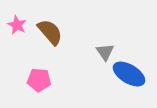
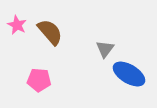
gray triangle: moved 3 px up; rotated 12 degrees clockwise
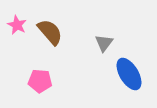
gray triangle: moved 1 px left, 6 px up
blue ellipse: rotated 28 degrees clockwise
pink pentagon: moved 1 px right, 1 px down
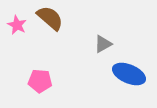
brown semicircle: moved 14 px up; rotated 8 degrees counterclockwise
gray triangle: moved 1 px left, 1 px down; rotated 24 degrees clockwise
blue ellipse: rotated 36 degrees counterclockwise
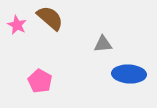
gray triangle: rotated 24 degrees clockwise
blue ellipse: rotated 20 degrees counterclockwise
pink pentagon: rotated 25 degrees clockwise
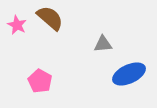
blue ellipse: rotated 28 degrees counterclockwise
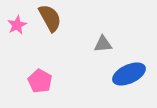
brown semicircle: rotated 20 degrees clockwise
pink star: rotated 18 degrees clockwise
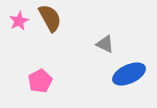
pink star: moved 2 px right, 4 px up
gray triangle: moved 2 px right; rotated 30 degrees clockwise
pink pentagon: rotated 15 degrees clockwise
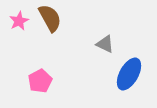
blue ellipse: rotated 36 degrees counterclockwise
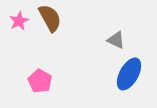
gray triangle: moved 11 px right, 4 px up
pink pentagon: rotated 15 degrees counterclockwise
